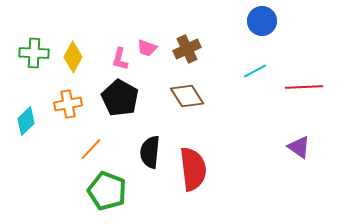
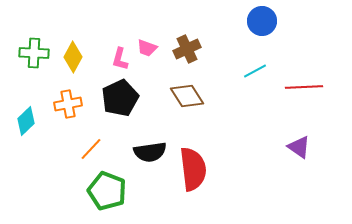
black pentagon: rotated 18 degrees clockwise
black semicircle: rotated 104 degrees counterclockwise
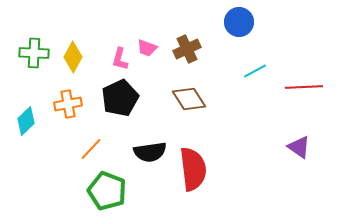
blue circle: moved 23 px left, 1 px down
brown diamond: moved 2 px right, 3 px down
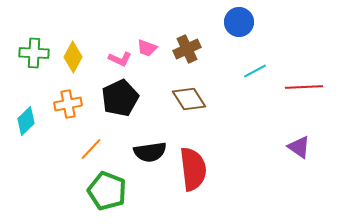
pink L-shape: rotated 80 degrees counterclockwise
